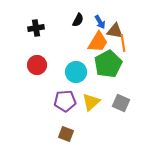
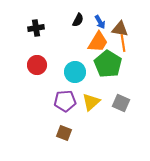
brown triangle: moved 5 px right, 2 px up
green pentagon: rotated 12 degrees counterclockwise
cyan circle: moved 1 px left
brown square: moved 2 px left, 1 px up
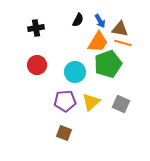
blue arrow: moved 1 px up
orange line: rotated 66 degrees counterclockwise
green pentagon: rotated 20 degrees clockwise
gray square: moved 1 px down
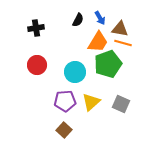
blue arrow: moved 3 px up
brown square: moved 3 px up; rotated 21 degrees clockwise
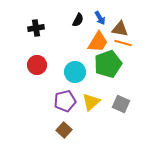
purple pentagon: rotated 10 degrees counterclockwise
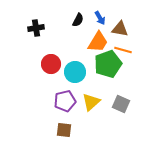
orange line: moved 7 px down
red circle: moved 14 px right, 1 px up
brown square: rotated 35 degrees counterclockwise
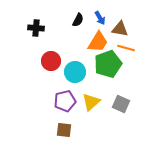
black cross: rotated 14 degrees clockwise
orange line: moved 3 px right, 2 px up
red circle: moved 3 px up
